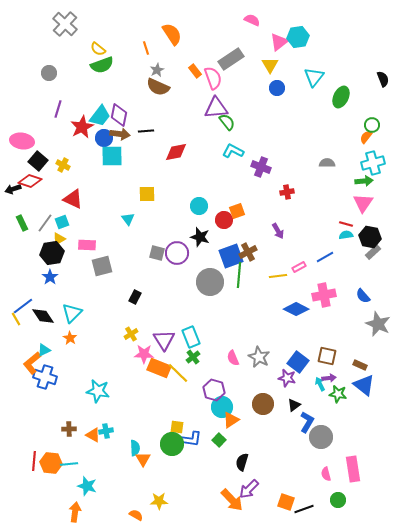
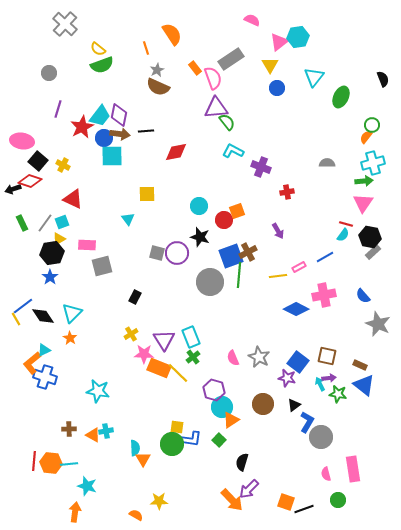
orange rectangle at (195, 71): moved 3 px up
cyan semicircle at (346, 235): moved 3 px left; rotated 136 degrees clockwise
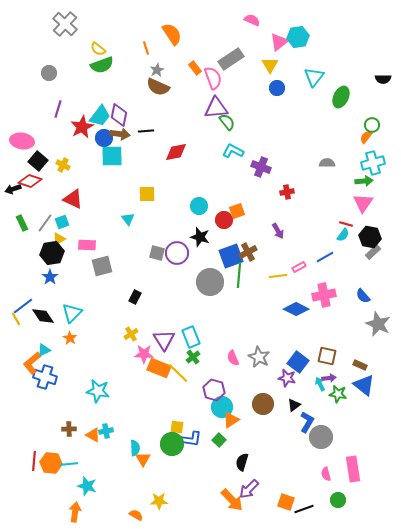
black semicircle at (383, 79): rotated 112 degrees clockwise
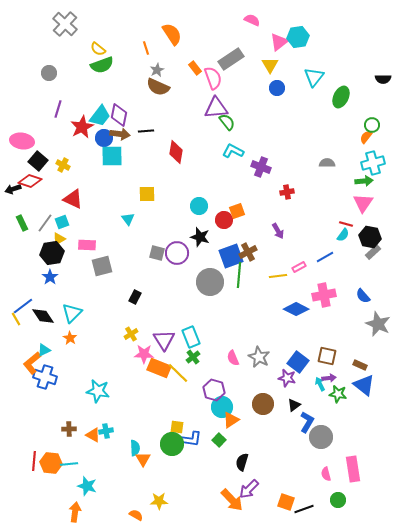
red diamond at (176, 152): rotated 70 degrees counterclockwise
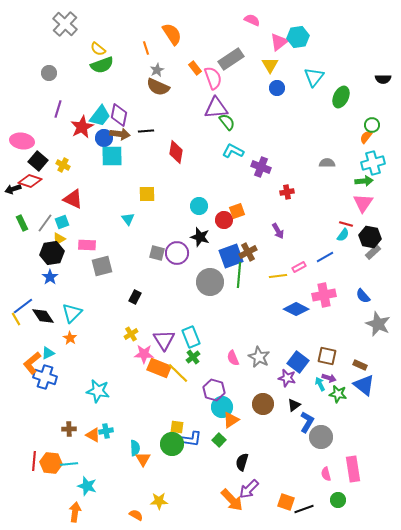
cyan triangle at (44, 350): moved 4 px right, 3 px down
purple arrow at (329, 378): rotated 24 degrees clockwise
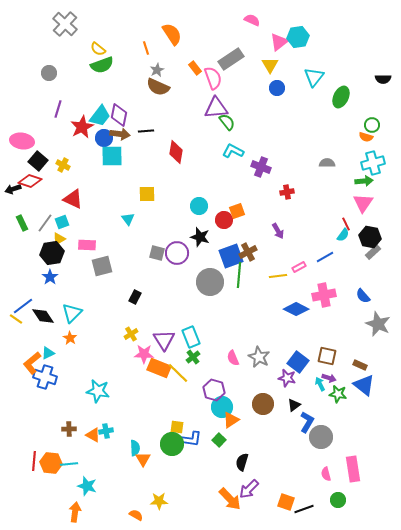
orange semicircle at (366, 137): rotated 112 degrees counterclockwise
red line at (346, 224): rotated 48 degrees clockwise
yellow line at (16, 319): rotated 24 degrees counterclockwise
orange arrow at (232, 500): moved 2 px left, 1 px up
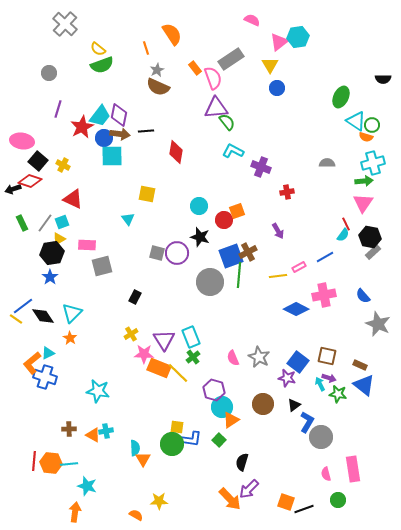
cyan triangle at (314, 77): moved 42 px right, 44 px down; rotated 35 degrees counterclockwise
yellow square at (147, 194): rotated 12 degrees clockwise
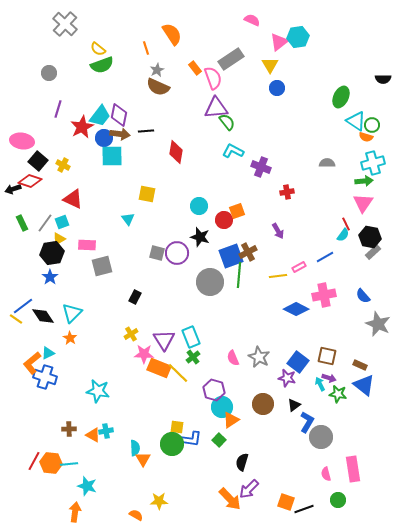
red line at (34, 461): rotated 24 degrees clockwise
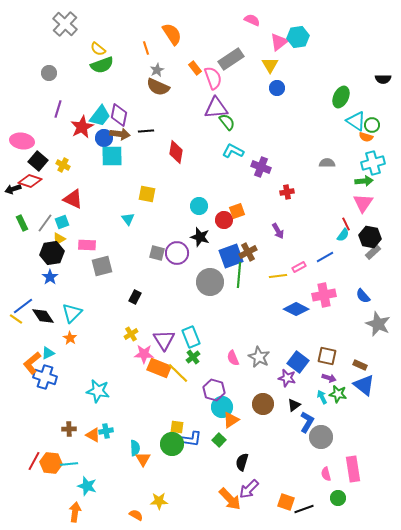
cyan arrow at (320, 384): moved 2 px right, 13 px down
green circle at (338, 500): moved 2 px up
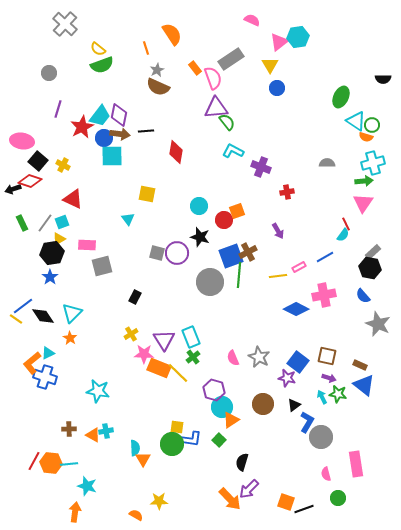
black hexagon at (370, 237): moved 31 px down
pink rectangle at (353, 469): moved 3 px right, 5 px up
